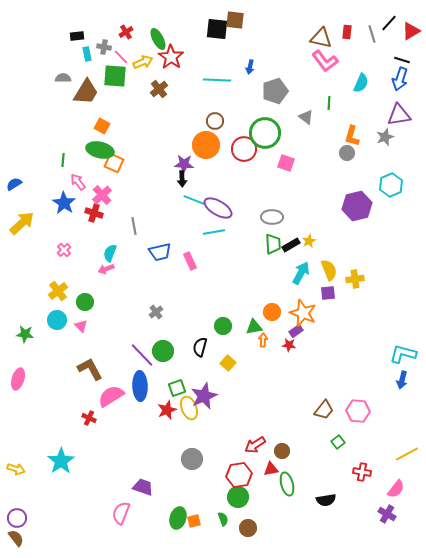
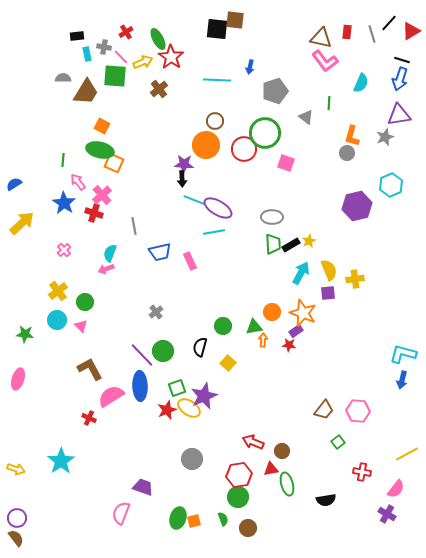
yellow ellipse at (189, 408): rotated 35 degrees counterclockwise
red arrow at (255, 445): moved 2 px left, 3 px up; rotated 55 degrees clockwise
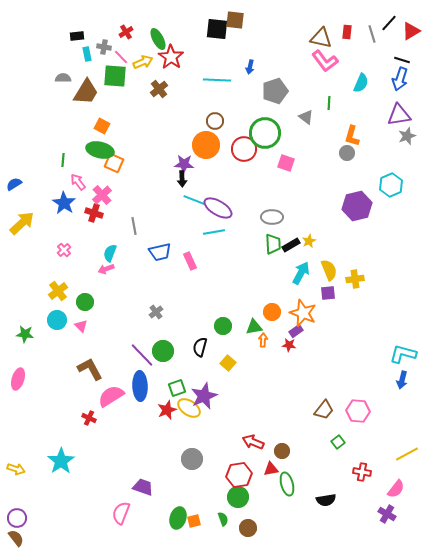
gray star at (385, 137): moved 22 px right, 1 px up
